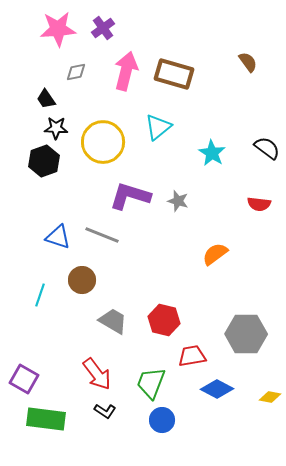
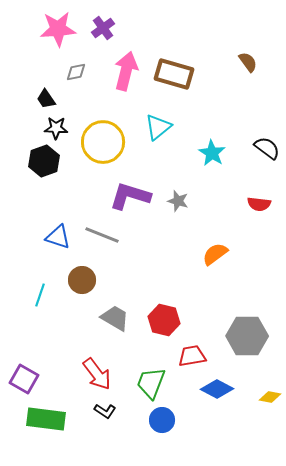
gray trapezoid: moved 2 px right, 3 px up
gray hexagon: moved 1 px right, 2 px down
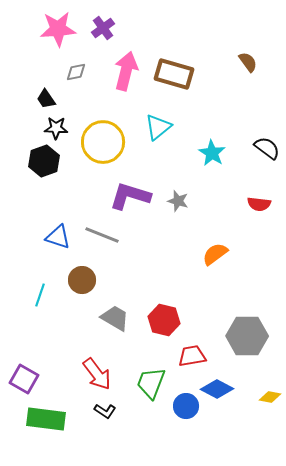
blue circle: moved 24 px right, 14 px up
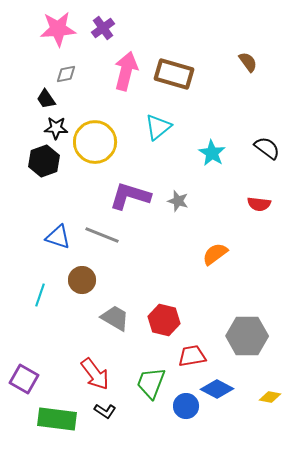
gray diamond: moved 10 px left, 2 px down
yellow circle: moved 8 px left
red arrow: moved 2 px left
green rectangle: moved 11 px right
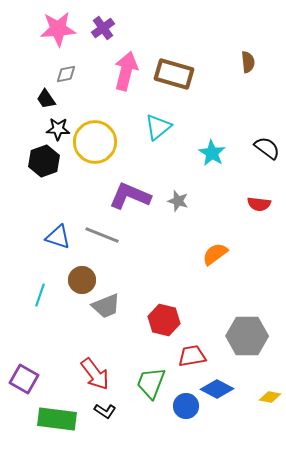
brown semicircle: rotated 30 degrees clockwise
black star: moved 2 px right, 1 px down
purple L-shape: rotated 6 degrees clockwise
gray trapezoid: moved 9 px left, 12 px up; rotated 128 degrees clockwise
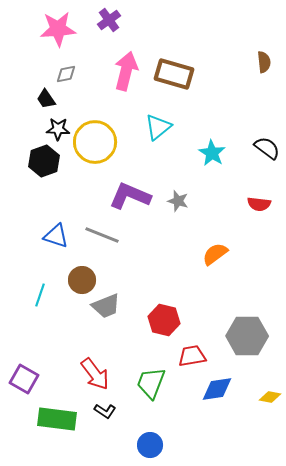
purple cross: moved 6 px right, 8 px up
brown semicircle: moved 16 px right
blue triangle: moved 2 px left, 1 px up
blue diamond: rotated 36 degrees counterclockwise
blue circle: moved 36 px left, 39 px down
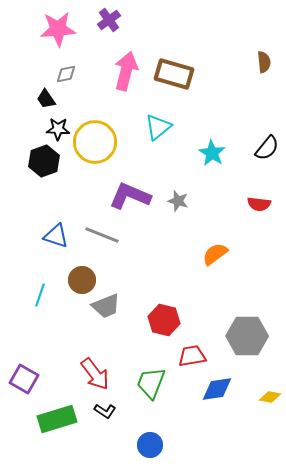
black semicircle: rotated 92 degrees clockwise
green rectangle: rotated 24 degrees counterclockwise
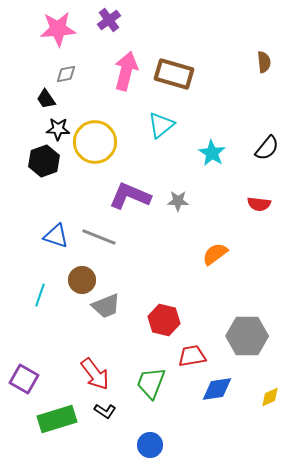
cyan triangle: moved 3 px right, 2 px up
gray star: rotated 15 degrees counterclockwise
gray line: moved 3 px left, 2 px down
yellow diamond: rotated 35 degrees counterclockwise
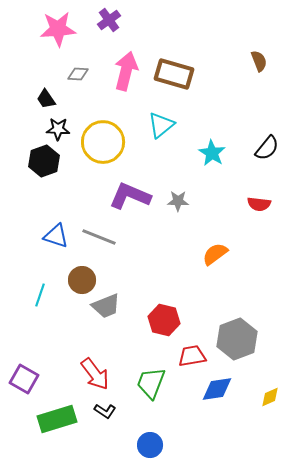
brown semicircle: moved 5 px left, 1 px up; rotated 15 degrees counterclockwise
gray diamond: moved 12 px right; rotated 15 degrees clockwise
yellow circle: moved 8 px right
gray hexagon: moved 10 px left, 3 px down; rotated 21 degrees counterclockwise
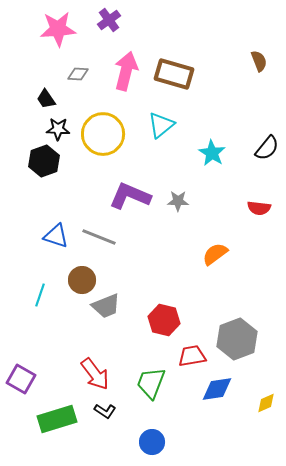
yellow circle: moved 8 px up
red semicircle: moved 4 px down
purple square: moved 3 px left
yellow diamond: moved 4 px left, 6 px down
blue circle: moved 2 px right, 3 px up
